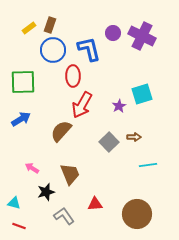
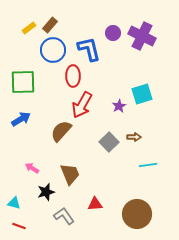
brown rectangle: rotated 21 degrees clockwise
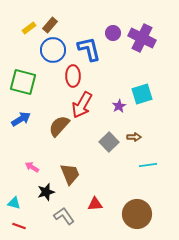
purple cross: moved 2 px down
green square: rotated 16 degrees clockwise
brown semicircle: moved 2 px left, 5 px up
pink arrow: moved 1 px up
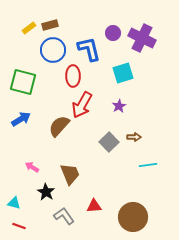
brown rectangle: rotated 35 degrees clockwise
cyan square: moved 19 px left, 21 px up
black star: rotated 24 degrees counterclockwise
red triangle: moved 1 px left, 2 px down
brown circle: moved 4 px left, 3 px down
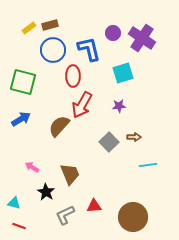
purple cross: rotated 8 degrees clockwise
purple star: rotated 24 degrees clockwise
gray L-shape: moved 1 px right, 1 px up; rotated 80 degrees counterclockwise
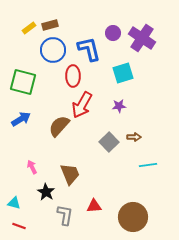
pink arrow: rotated 32 degrees clockwise
gray L-shape: rotated 125 degrees clockwise
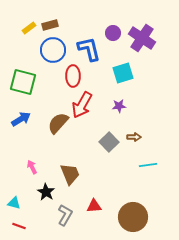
brown semicircle: moved 1 px left, 3 px up
gray L-shape: rotated 20 degrees clockwise
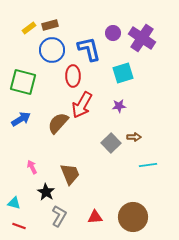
blue circle: moved 1 px left
gray square: moved 2 px right, 1 px down
red triangle: moved 1 px right, 11 px down
gray L-shape: moved 6 px left, 1 px down
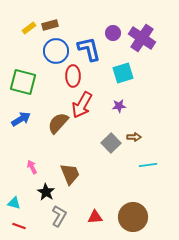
blue circle: moved 4 px right, 1 px down
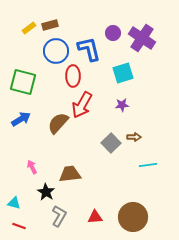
purple star: moved 3 px right, 1 px up
brown trapezoid: rotated 75 degrees counterclockwise
